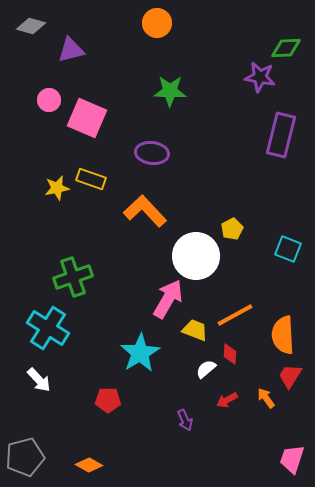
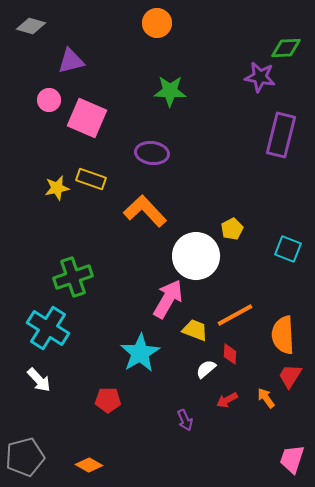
purple triangle: moved 11 px down
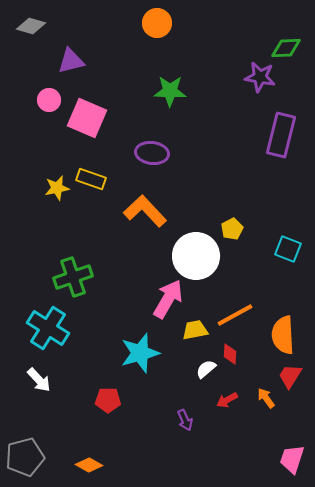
yellow trapezoid: rotated 32 degrees counterclockwise
cyan star: rotated 15 degrees clockwise
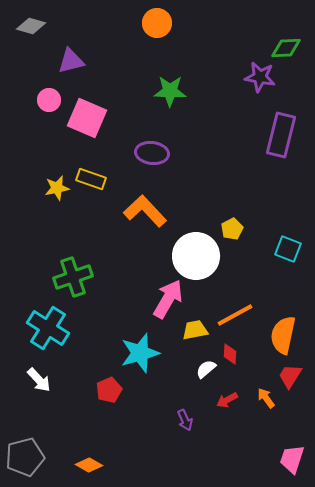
orange semicircle: rotated 15 degrees clockwise
red pentagon: moved 1 px right, 10 px up; rotated 25 degrees counterclockwise
